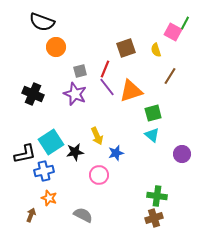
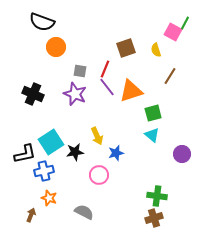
gray square: rotated 24 degrees clockwise
gray semicircle: moved 1 px right, 3 px up
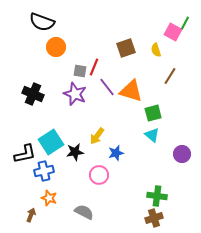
red line: moved 11 px left, 2 px up
orange triangle: rotated 35 degrees clockwise
yellow arrow: rotated 60 degrees clockwise
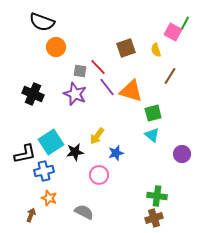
red line: moved 4 px right; rotated 66 degrees counterclockwise
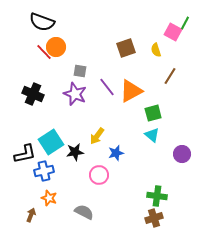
red line: moved 54 px left, 15 px up
orange triangle: rotated 45 degrees counterclockwise
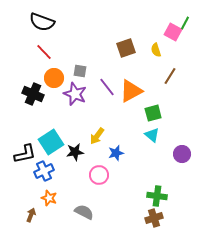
orange circle: moved 2 px left, 31 px down
blue cross: rotated 12 degrees counterclockwise
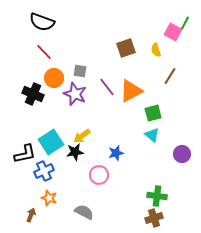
yellow arrow: moved 15 px left; rotated 18 degrees clockwise
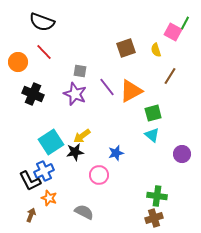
orange circle: moved 36 px left, 16 px up
black L-shape: moved 5 px right, 27 px down; rotated 75 degrees clockwise
